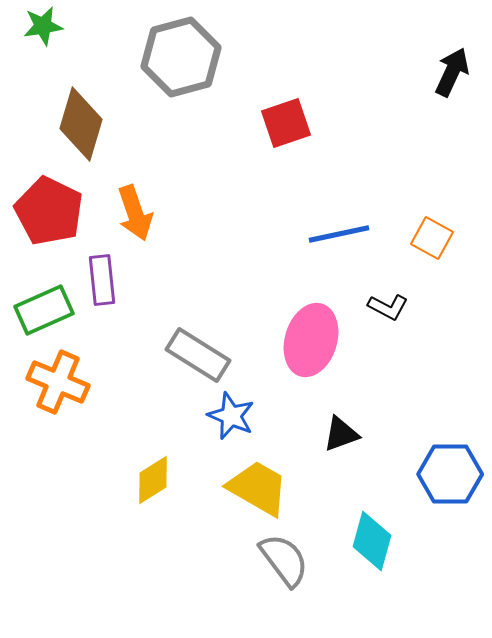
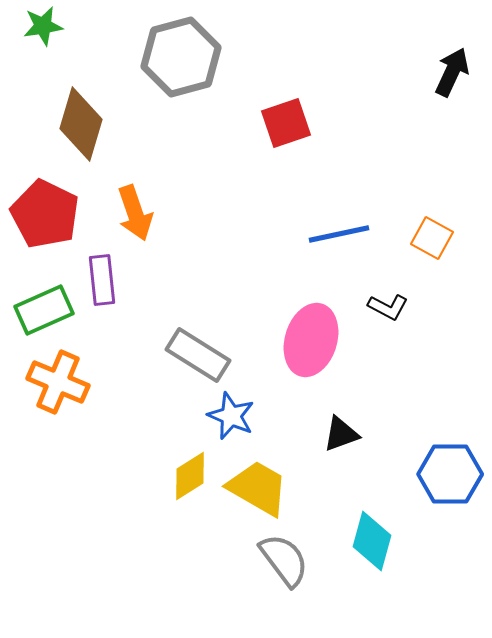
red pentagon: moved 4 px left, 3 px down
yellow diamond: moved 37 px right, 4 px up
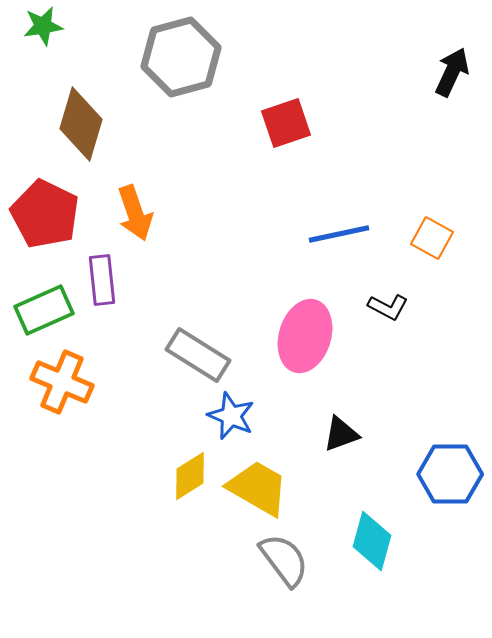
pink ellipse: moved 6 px left, 4 px up
orange cross: moved 4 px right
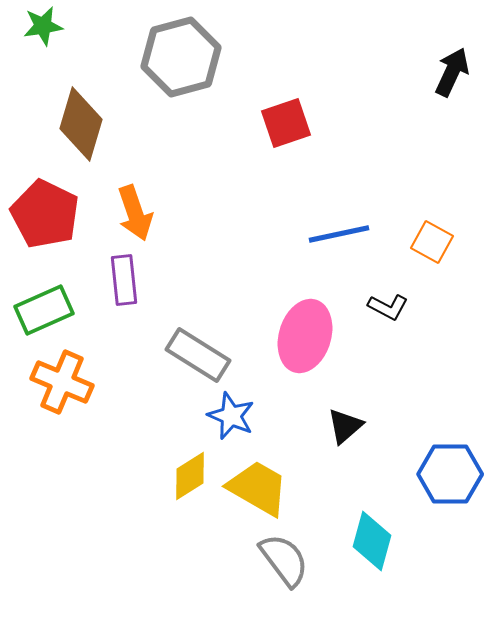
orange square: moved 4 px down
purple rectangle: moved 22 px right
black triangle: moved 4 px right, 8 px up; rotated 21 degrees counterclockwise
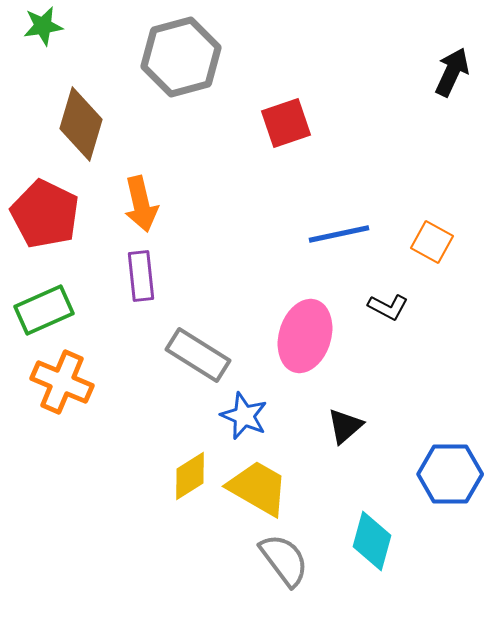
orange arrow: moved 6 px right, 9 px up; rotated 6 degrees clockwise
purple rectangle: moved 17 px right, 4 px up
blue star: moved 13 px right
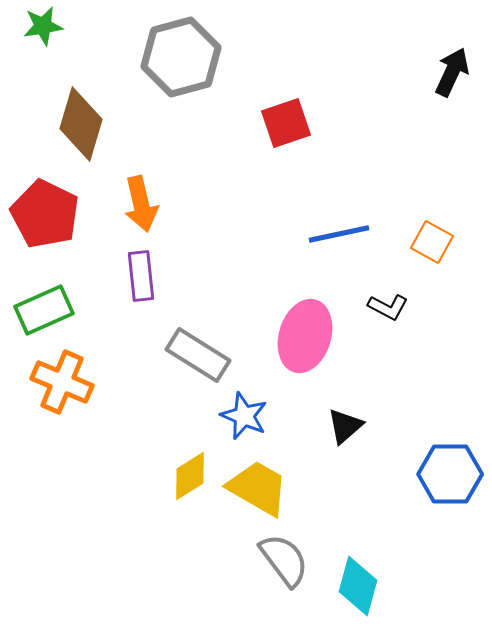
cyan diamond: moved 14 px left, 45 px down
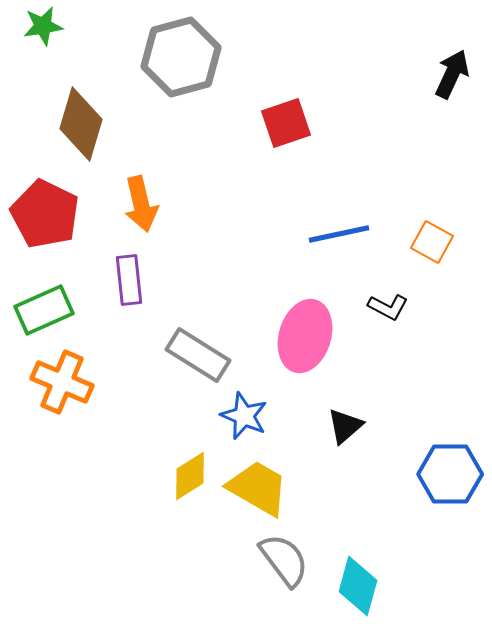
black arrow: moved 2 px down
purple rectangle: moved 12 px left, 4 px down
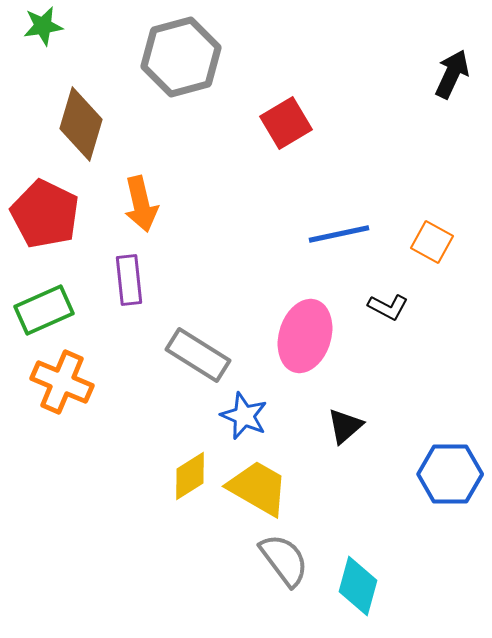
red square: rotated 12 degrees counterclockwise
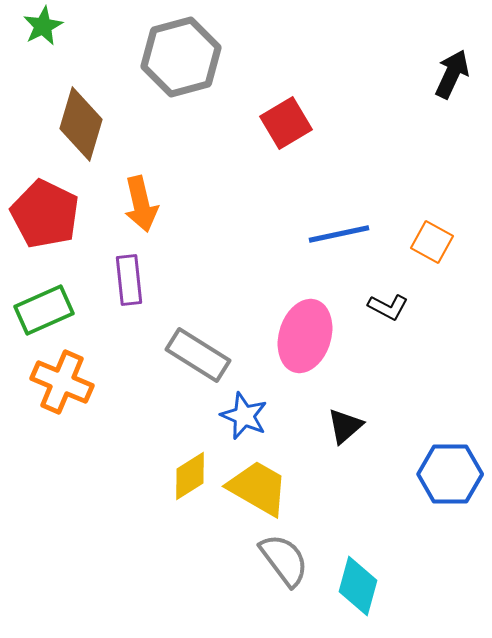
green star: rotated 18 degrees counterclockwise
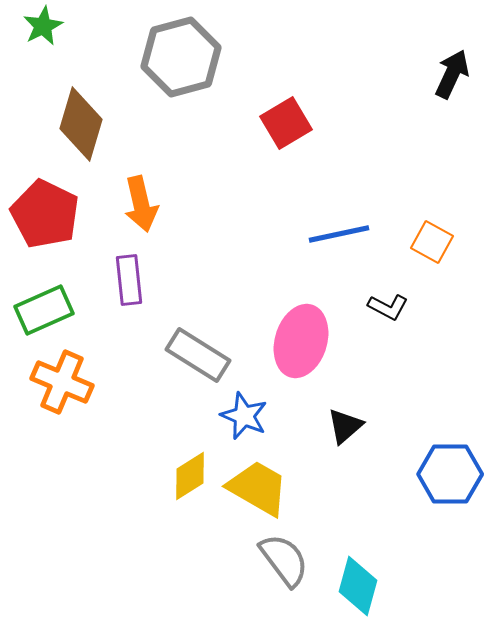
pink ellipse: moved 4 px left, 5 px down
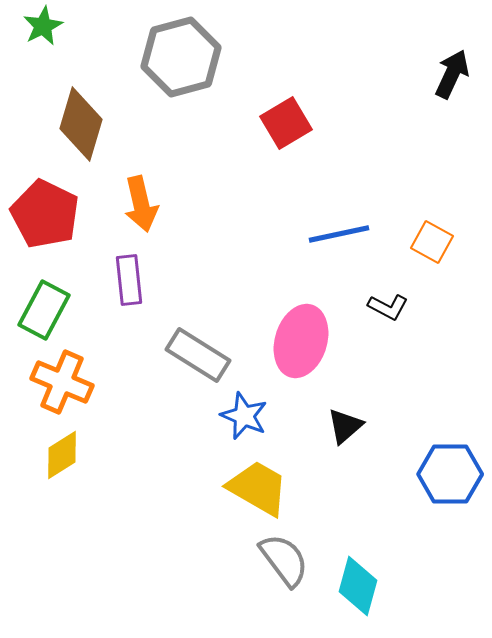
green rectangle: rotated 38 degrees counterclockwise
yellow diamond: moved 128 px left, 21 px up
